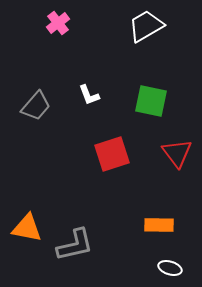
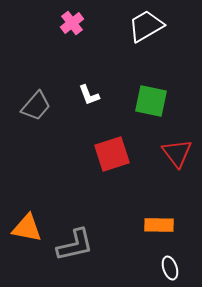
pink cross: moved 14 px right
white ellipse: rotated 55 degrees clockwise
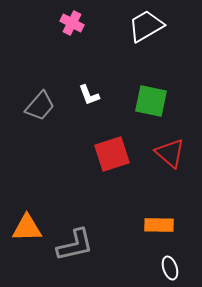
pink cross: rotated 25 degrees counterclockwise
gray trapezoid: moved 4 px right
red triangle: moved 7 px left; rotated 12 degrees counterclockwise
orange triangle: rotated 12 degrees counterclockwise
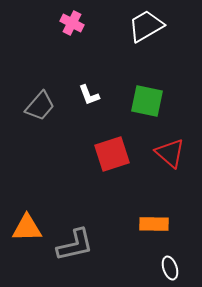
green square: moved 4 px left
orange rectangle: moved 5 px left, 1 px up
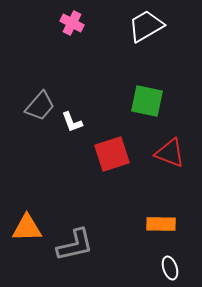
white L-shape: moved 17 px left, 27 px down
red triangle: rotated 20 degrees counterclockwise
orange rectangle: moved 7 px right
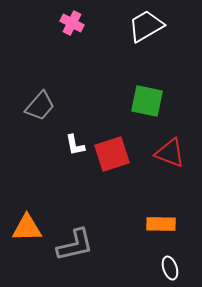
white L-shape: moved 3 px right, 23 px down; rotated 10 degrees clockwise
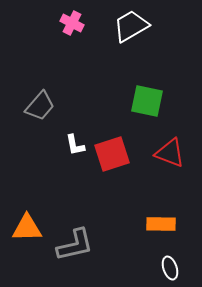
white trapezoid: moved 15 px left
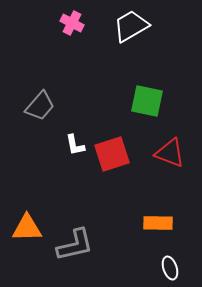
orange rectangle: moved 3 px left, 1 px up
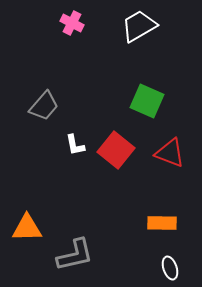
white trapezoid: moved 8 px right
green square: rotated 12 degrees clockwise
gray trapezoid: moved 4 px right
red square: moved 4 px right, 4 px up; rotated 33 degrees counterclockwise
orange rectangle: moved 4 px right
gray L-shape: moved 10 px down
